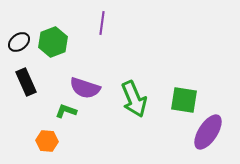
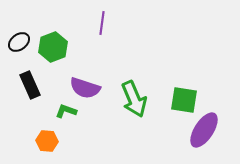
green hexagon: moved 5 px down
black rectangle: moved 4 px right, 3 px down
purple ellipse: moved 4 px left, 2 px up
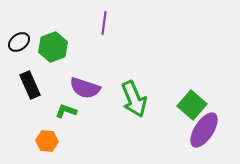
purple line: moved 2 px right
green square: moved 8 px right, 5 px down; rotated 32 degrees clockwise
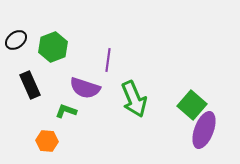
purple line: moved 4 px right, 37 px down
black ellipse: moved 3 px left, 2 px up
purple ellipse: rotated 12 degrees counterclockwise
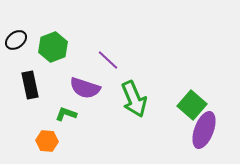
purple line: rotated 55 degrees counterclockwise
black rectangle: rotated 12 degrees clockwise
green L-shape: moved 3 px down
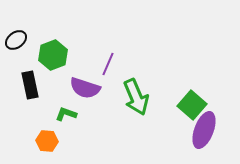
green hexagon: moved 8 px down
purple line: moved 4 px down; rotated 70 degrees clockwise
green arrow: moved 2 px right, 2 px up
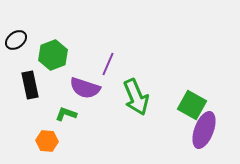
green square: rotated 12 degrees counterclockwise
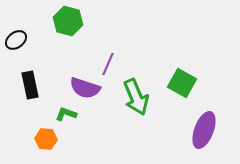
green hexagon: moved 15 px right, 34 px up; rotated 24 degrees counterclockwise
green square: moved 10 px left, 22 px up
orange hexagon: moved 1 px left, 2 px up
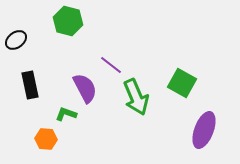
purple line: moved 3 px right, 1 px down; rotated 75 degrees counterclockwise
purple semicircle: rotated 136 degrees counterclockwise
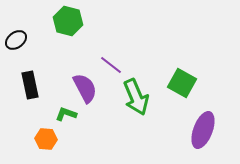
purple ellipse: moved 1 px left
